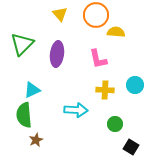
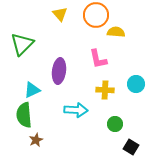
purple ellipse: moved 2 px right, 17 px down
cyan circle: moved 1 px right, 1 px up
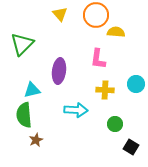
pink L-shape: rotated 20 degrees clockwise
cyan triangle: rotated 12 degrees clockwise
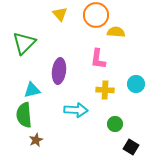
green triangle: moved 2 px right, 1 px up
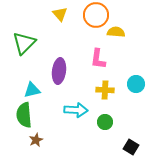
green circle: moved 10 px left, 2 px up
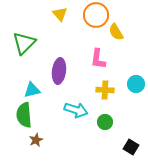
yellow semicircle: rotated 126 degrees counterclockwise
cyan arrow: rotated 15 degrees clockwise
